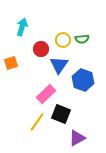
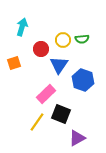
orange square: moved 3 px right
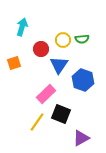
purple triangle: moved 4 px right
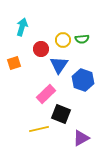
yellow line: moved 2 px right, 7 px down; rotated 42 degrees clockwise
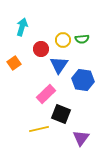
orange square: rotated 16 degrees counterclockwise
blue hexagon: rotated 10 degrees counterclockwise
purple triangle: rotated 24 degrees counterclockwise
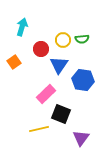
orange square: moved 1 px up
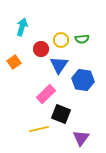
yellow circle: moved 2 px left
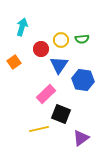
purple triangle: rotated 18 degrees clockwise
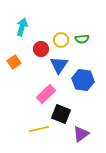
purple triangle: moved 4 px up
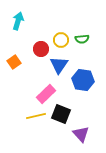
cyan arrow: moved 4 px left, 6 px up
yellow line: moved 3 px left, 13 px up
purple triangle: rotated 36 degrees counterclockwise
